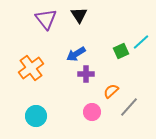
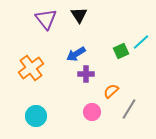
gray line: moved 2 px down; rotated 10 degrees counterclockwise
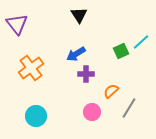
purple triangle: moved 29 px left, 5 px down
gray line: moved 1 px up
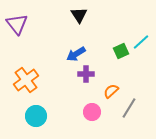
orange cross: moved 5 px left, 12 px down
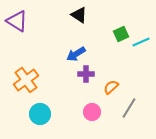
black triangle: rotated 24 degrees counterclockwise
purple triangle: moved 3 px up; rotated 20 degrees counterclockwise
cyan line: rotated 18 degrees clockwise
green square: moved 17 px up
orange semicircle: moved 4 px up
cyan circle: moved 4 px right, 2 px up
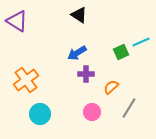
green square: moved 18 px down
blue arrow: moved 1 px right, 1 px up
